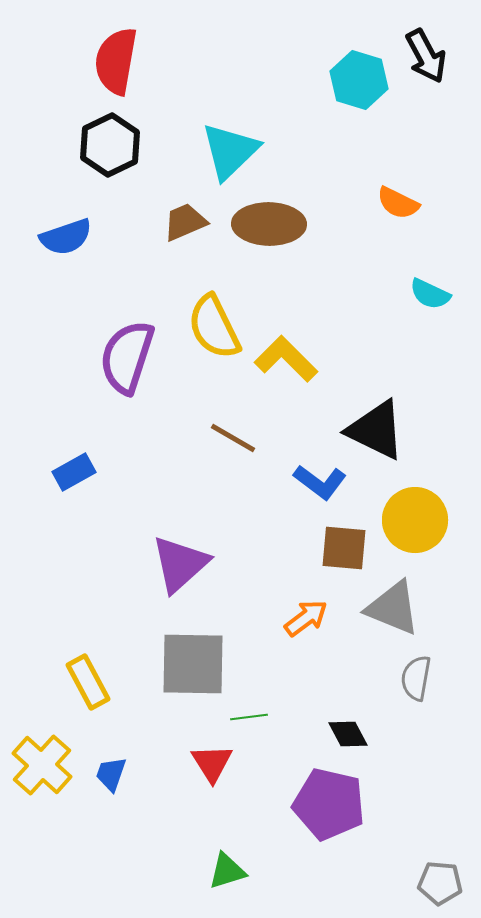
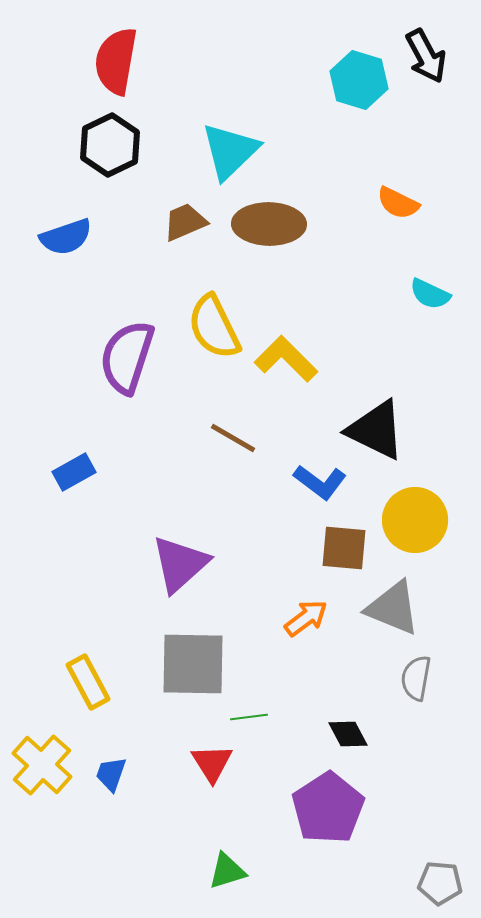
purple pentagon: moved 1 px left, 4 px down; rotated 26 degrees clockwise
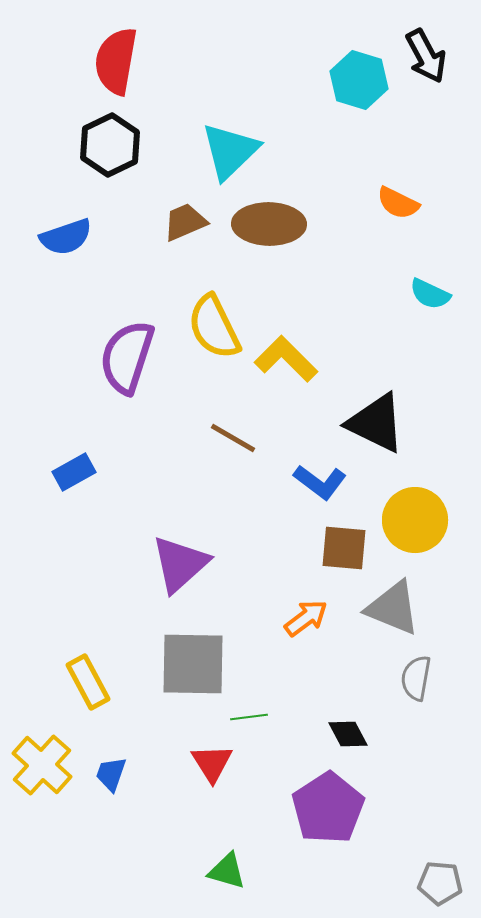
black triangle: moved 7 px up
green triangle: rotated 33 degrees clockwise
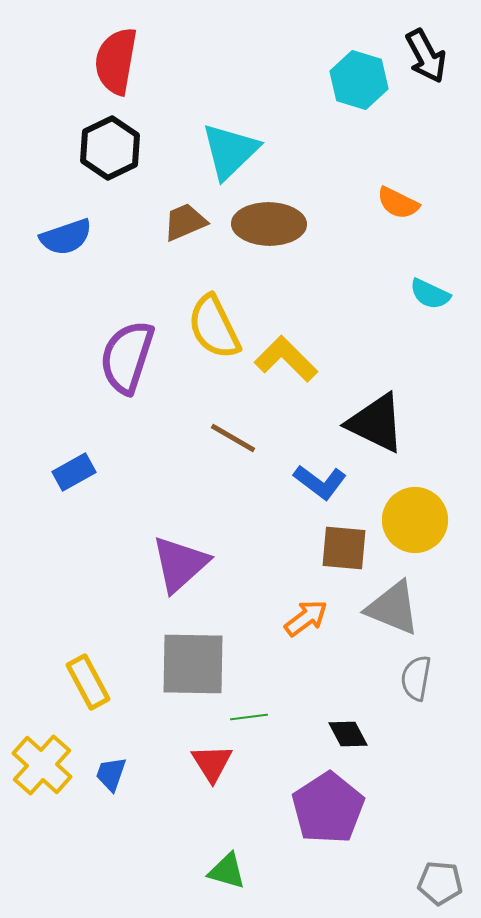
black hexagon: moved 3 px down
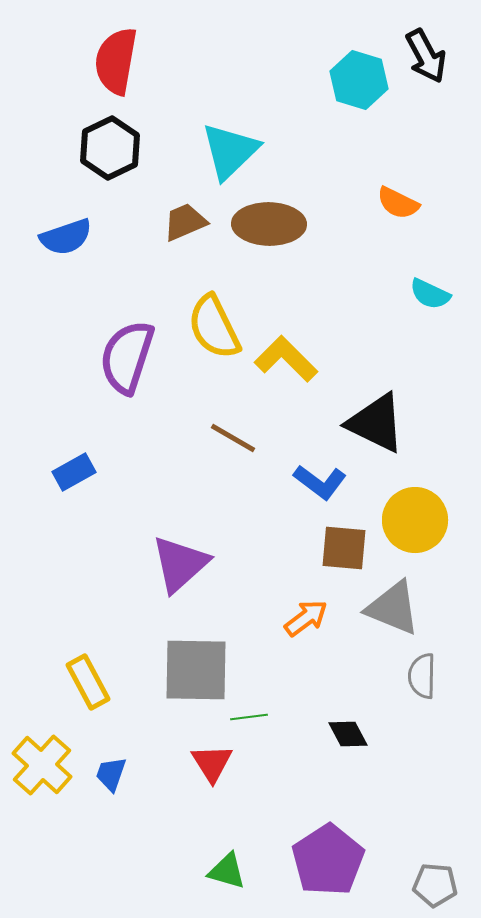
gray square: moved 3 px right, 6 px down
gray semicircle: moved 6 px right, 2 px up; rotated 9 degrees counterclockwise
purple pentagon: moved 52 px down
gray pentagon: moved 5 px left, 2 px down
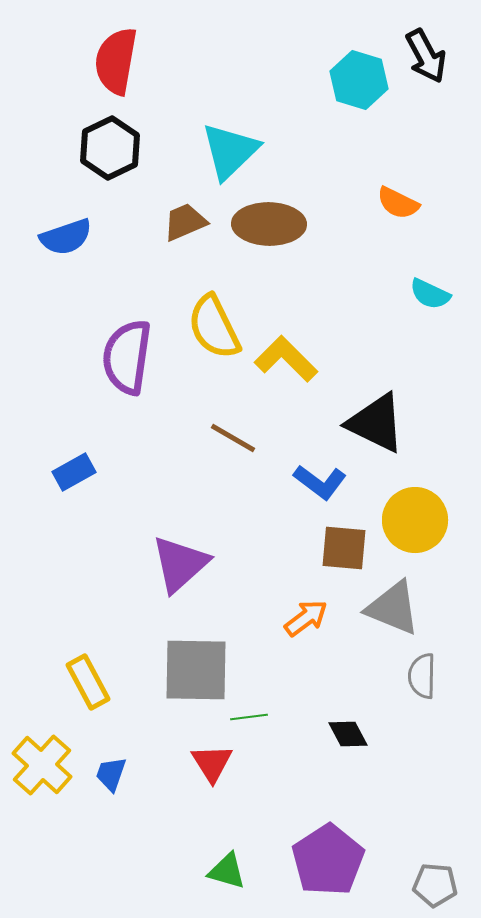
purple semicircle: rotated 10 degrees counterclockwise
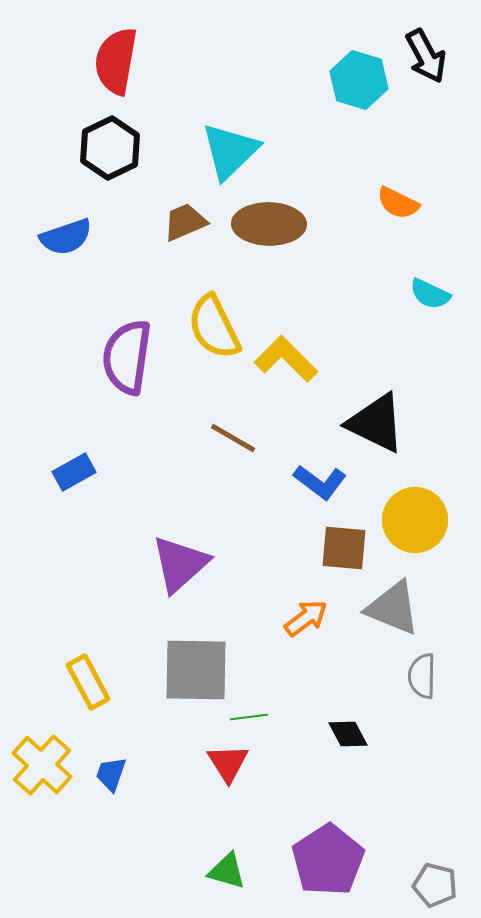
red triangle: moved 16 px right
gray pentagon: rotated 9 degrees clockwise
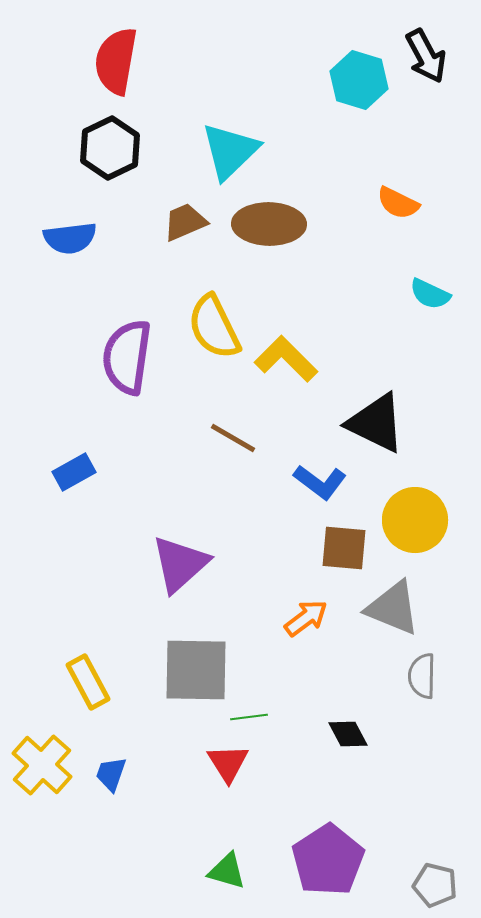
blue semicircle: moved 4 px right, 1 px down; rotated 12 degrees clockwise
